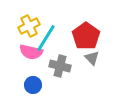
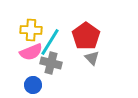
yellow cross: moved 2 px right, 4 px down; rotated 30 degrees clockwise
cyan line: moved 4 px right, 4 px down
pink semicircle: rotated 35 degrees counterclockwise
gray cross: moved 9 px left, 3 px up
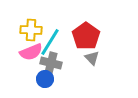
blue circle: moved 12 px right, 6 px up
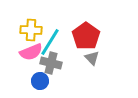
blue circle: moved 5 px left, 2 px down
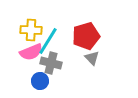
red pentagon: rotated 20 degrees clockwise
cyan line: moved 2 px left, 1 px up
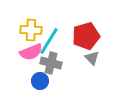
cyan line: moved 1 px right
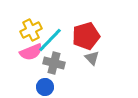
yellow cross: rotated 30 degrees counterclockwise
cyan line: moved 1 px right, 1 px up; rotated 12 degrees clockwise
gray cross: moved 3 px right
blue circle: moved 5 px right, 6 px down
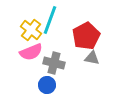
yellow cross: rotated 25 degrees counterclockwise
red pentagon: rotated 12 degrees counterclockwise
cyan line: moved 20 px up; rotated 24 degrees counterclockwise
gray triangle: rotated 35 degrees counterclockwise
blue circle: moved 2 px right, 2 px up
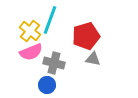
yellow cross: moved 1 px left, 1 px down
red pentagon: rotated 12 degrees clockwise
gray triangle: moved 1 px right, 1 px down
